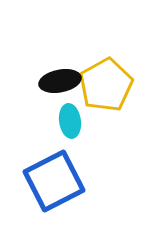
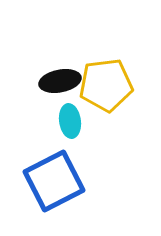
yellow pentagon: rotated 22 degrees clockwise
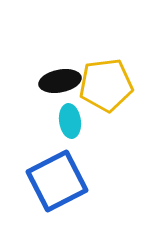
blue square: moved 3 px right
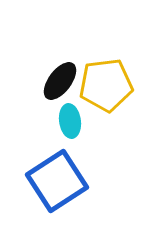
black ellipse: rotated 42 degrees counterclockwise
blue square: rotated 6 degrees counterclockwise
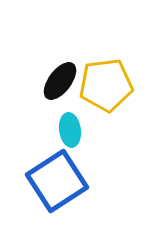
cyan ellipse: moved 9 px down
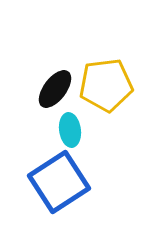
black ellipse: moved 5 px left, 8 px down
blue square: moved 2 px right, 1 px down
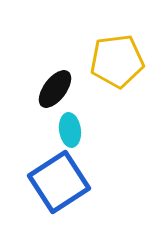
yellow pentagon: moved 11 px right, 24 px up
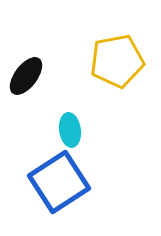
yellow pentagon: rotated 4 degrees counterclockwise
black ellipse: moved 29 px left, 13 px up
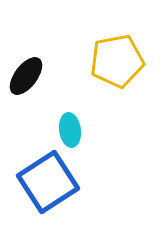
blue square: moved 11 px left
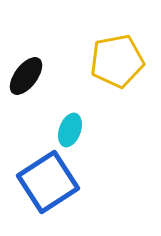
cyan ellipse: rotated 28 degrees clockwise
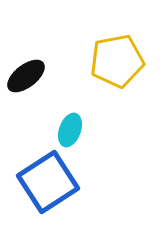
black ellipse: rotated 15 degrees clockwise
